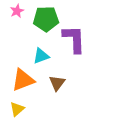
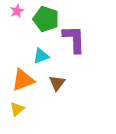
green pentagon: rotated 20 degrees clockwise
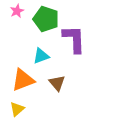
brown triangle: rotated 18 degrees counterclockwise
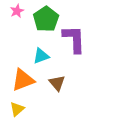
green pentagon: rotated 20 degrees clockwise
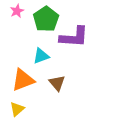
purple L-shape: moved 2 px up; rotated 96 degrees clockwise
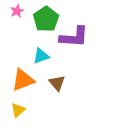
yellow triangle: moved 1 px right, 1 px down
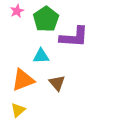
cyan triangle: rotated 18 degrees clockwise
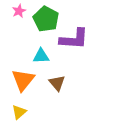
pink star: moved 2 px right
green pentagon: rotated 10 degrees counterclockwise
purple L-shape: moved 2 px down
orange triangle: rotated 30 degrees counterclockwise
yellow triangle: moved 1 px right, 2 px down
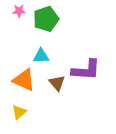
pink star: rotated 24 degrees clockwise
green pentagon: rotated 25 degrees clockwise
purple L-shape: moved 12 px right, 31 px down
orange triangle: moved 1 px right; rotated 45 degrees counterclockwise
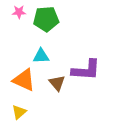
pink star: moved 1 px down
green pentagon: rotated 15 degrees clockwise
